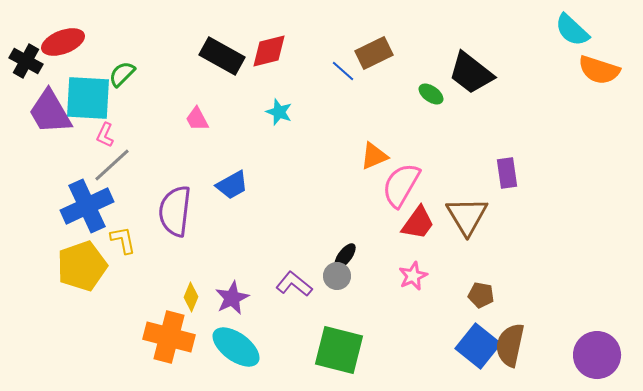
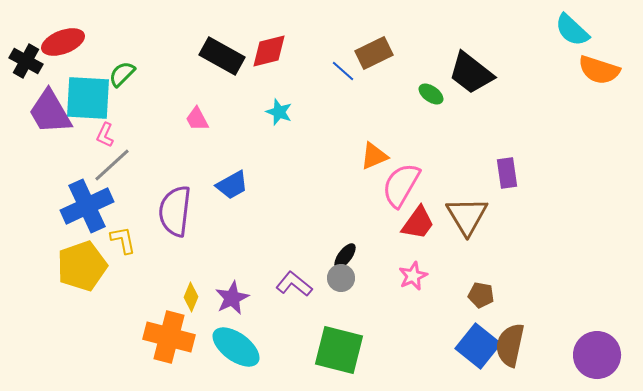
gray circle: moved 4 px right, 2 px down
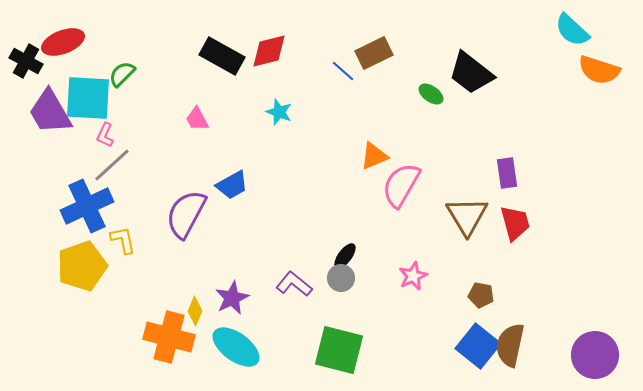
purple semicircle: moved 11 px right, 3 px down; rotated 21 degrees clockwise
red trapezoid: moved 97 px right; rotated 51 degrees counterclockwise
yellow diamond: moved 4 px right, 14 px down
purple circle: moved 2 px left
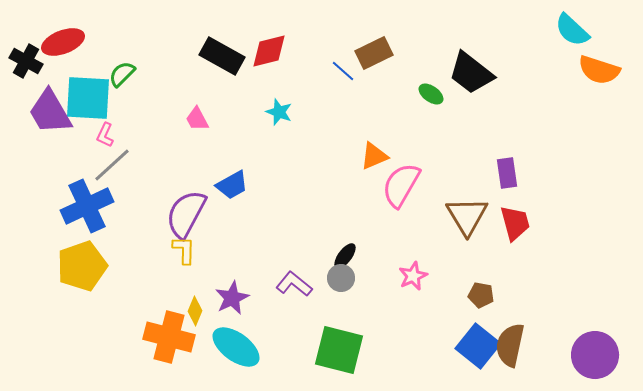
yellow L-shape: moved 61 px right, 10 px down; rotated 12 degrees clockwise
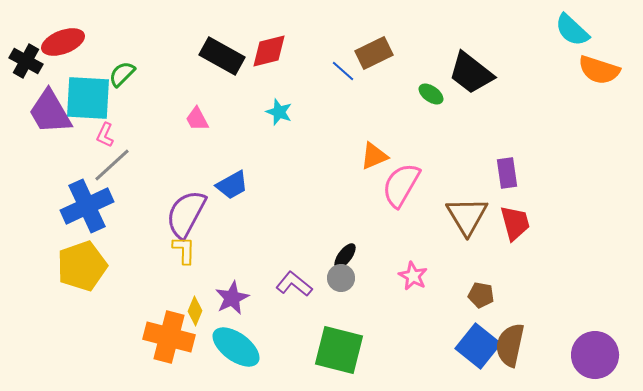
pink star: rotated 20 degrees counterclockwise
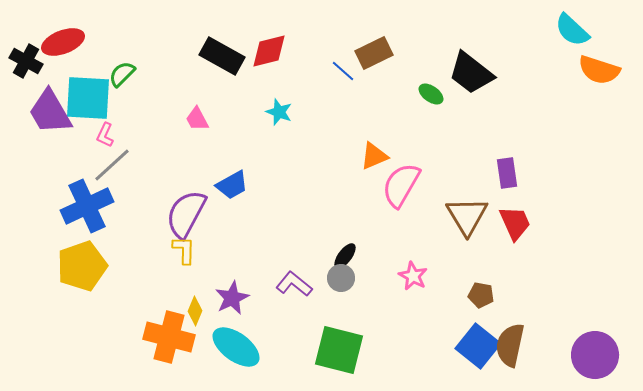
red trapezoid: rotated 9 degrees counterclockwise
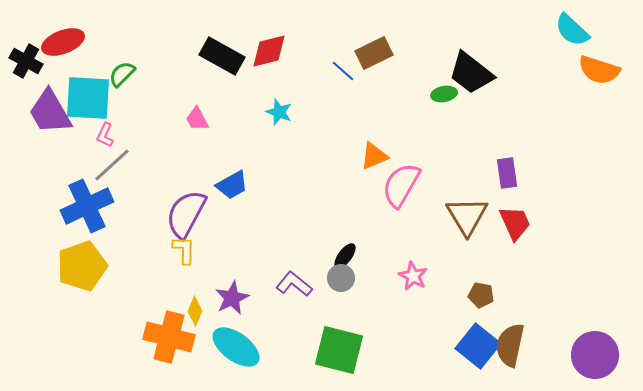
green ellipse: moved 13 px right; rotated 45 degrees counterclockwise
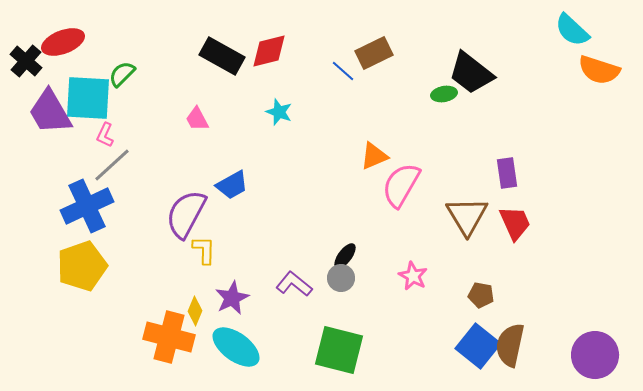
black cross: rotated 12 degrees clockwise
yellow L-shape: moved 20 px right
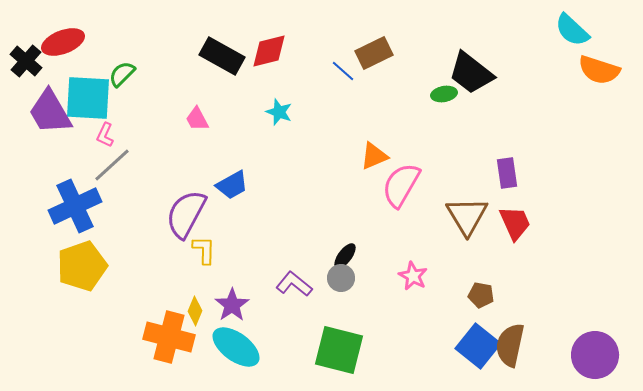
blue cross: moved 12 px left
purple star: moved 7 px down; rotated 8 degrees counterclockwise
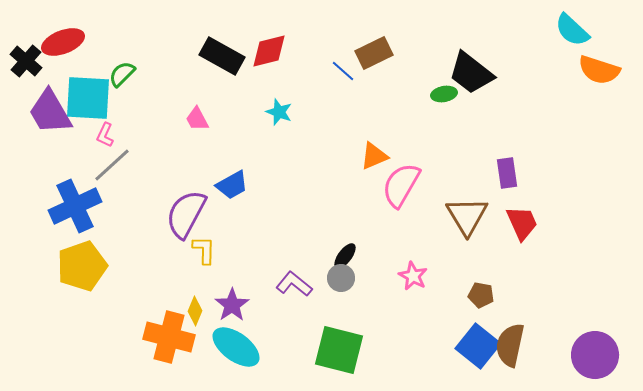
red trapezoid: moved 7 px right
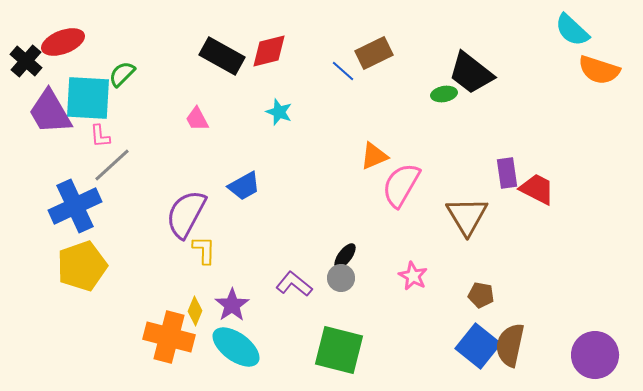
pink L-shape: moved 5 px left, 1 px down; rotated 30 degrees counterclockwise
blue trapezoid: moved 12 px right, 1 px down
red trapezoid: moved 15 px right, 34 px up; rotated 39 degrees counterclockwise
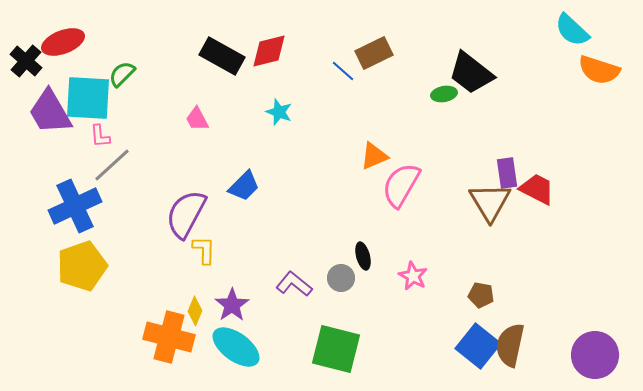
blue trapezoid: rotated 16 degrees counterclockwise
brown triangle: moved 23 px right, 14 px up
black ellipse: moved 18 px right; rotated 52 degrees counterclockwise
green square: moved 3 px left, 1 px up
